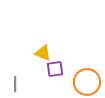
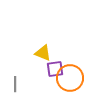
orange circle: moved 17 px left, 4 px up
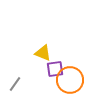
orange circle: moved 2 px down
gray line: rotated 35 degrees clockwise
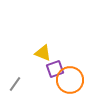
purple square: rotated 12 degrees counterclockwise
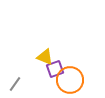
yellow triangle: moved 2 px right, 4 px down
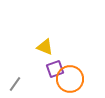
yellow triangle: moved 10 px up
orange circle: moved 1 px up
